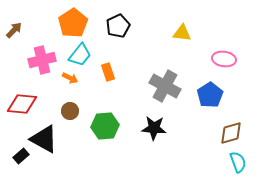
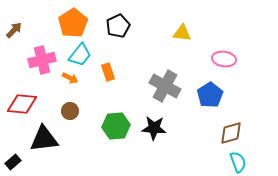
green hexagon: moved 11 px right
black triangle: rotated 36 degrees counterclockwise
black rectangle: moved 8 px left, 6 px down
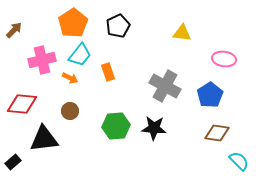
brown diamond: moved 14 px left; rotated 25 degrees clockwise
cyan semicircle: moved 1 px right, 1 px up; rotated 25 degrees counterclockwise
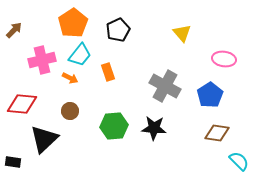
black pentagon: moved 4 px down
yellow triangle: rotated 42 degrees clockwise
green hexagon: moved 2 px left
black triangle: rotated 36 degrees counterclockwise
black rectangle: rotated 49 degrees clockwise
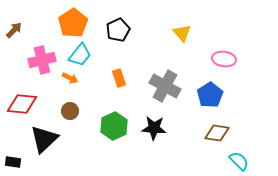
orange rectangle: moved 11 px right, 6 px down
green hexagon: rotated 20 degrees counterclockwise
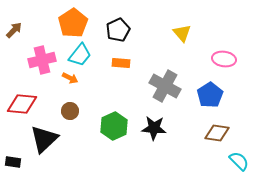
orange rectangle: moved 2 px right, 15 px up; rotated 66 degrees counterclockwise
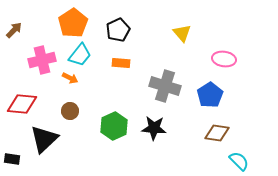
gray cross: rotated 12 degrees counterclockwise
black rectangle: moved 1 px left, 3 px up
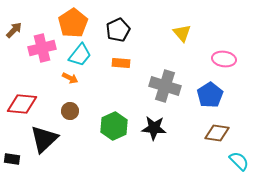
pink cross: moved 12 px up
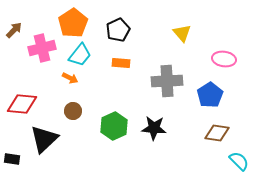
gray cross: moved 2 px right, 5 px up; rotated 20 degrees counterclockwise
brown circle: moved 3 px right
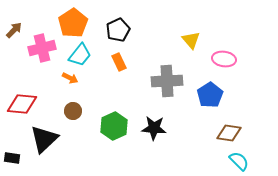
yellow triangle: moved 9 px right, 7 px down
orange rectangle: moved 2 px left, 1 px up; rotated 60 degrees clockwise
brown diamond: moved 12 px right
black rectangle: moved 1 px up
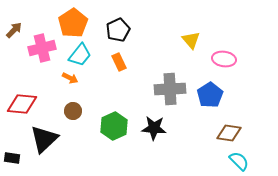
gray cross: moved 3 px right, 8 px down
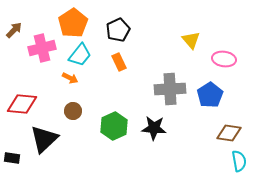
cyan semicircle: rotated 35 degrees clockwise
